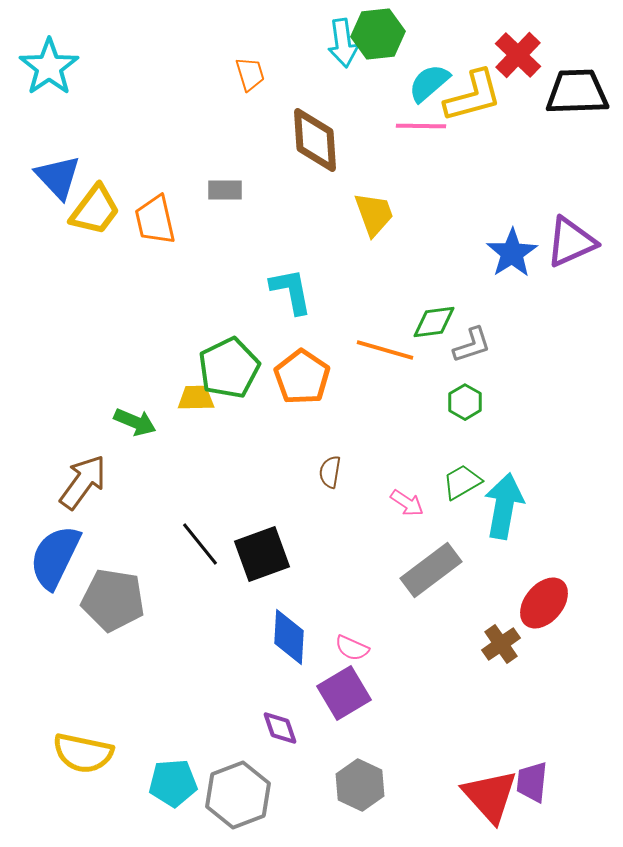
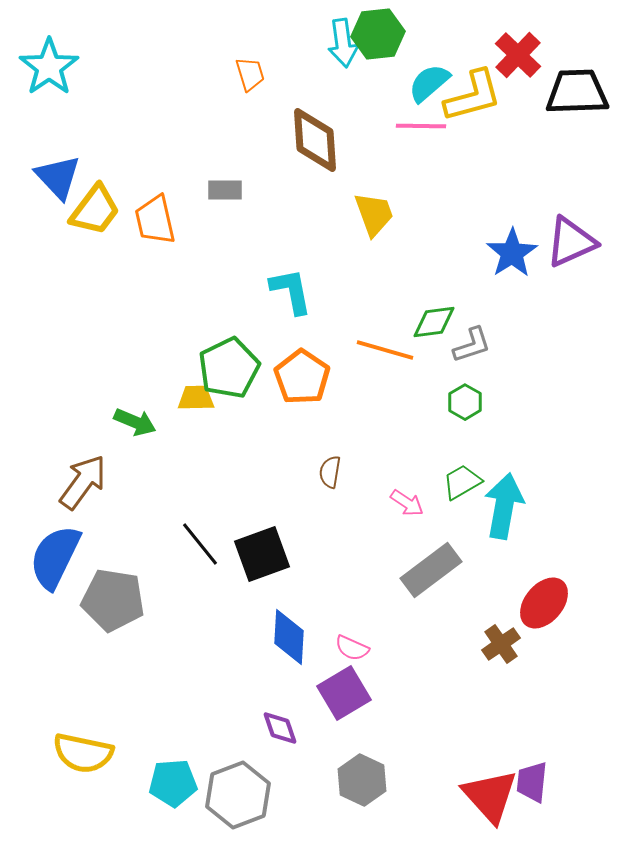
gray hexagon at (360, 785): moved 2 px right, 5 px up
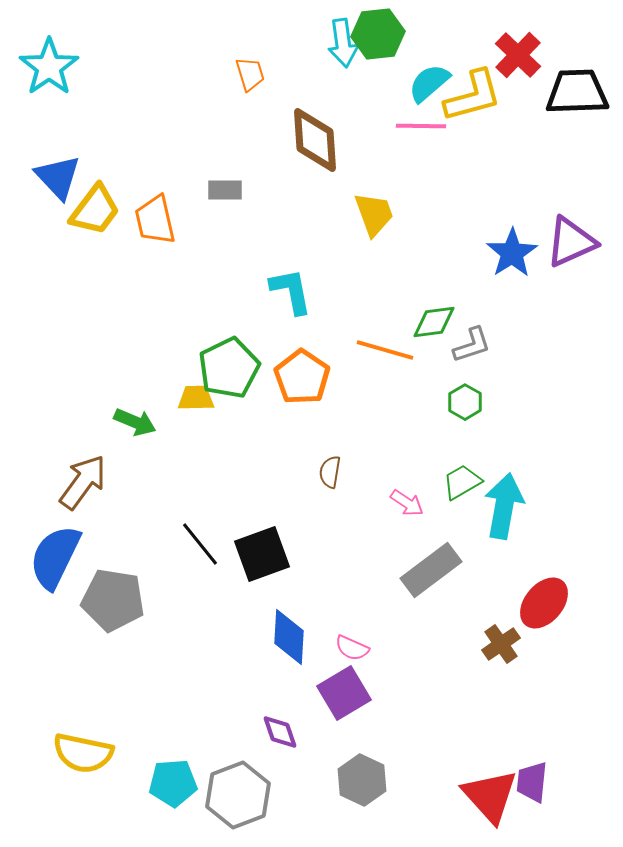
purple diamond at (280, 728): moved 4 px down
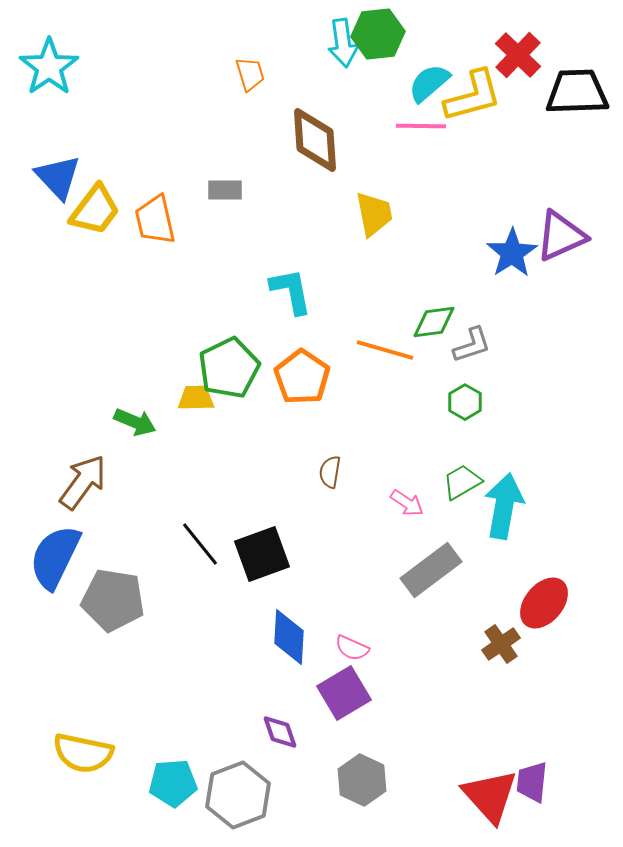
yellow trapezoid at (374, 214): rotated 9 degrees clockwise
purple triangle at (571, 242): moved 10 px left, 6 px up
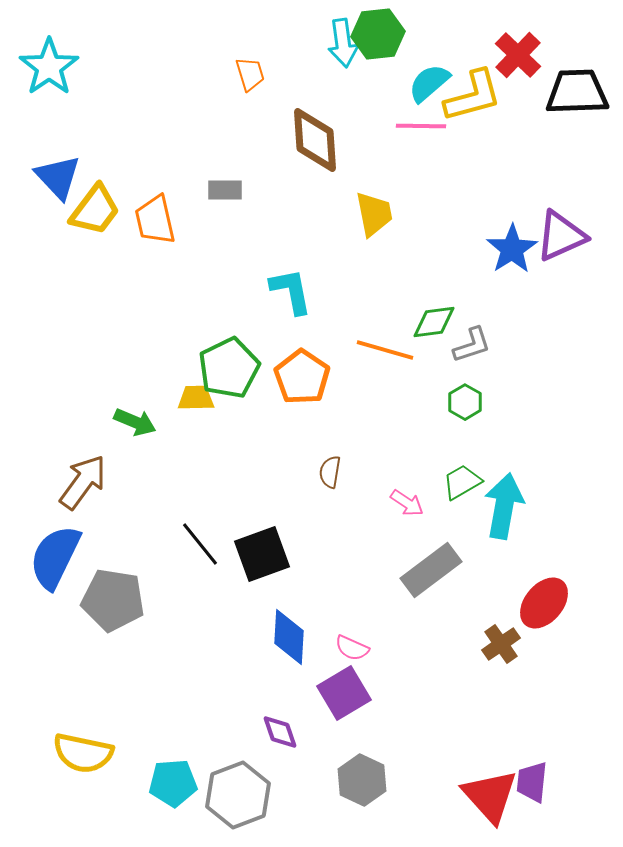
blue star at (512, 253): moved 4 px up
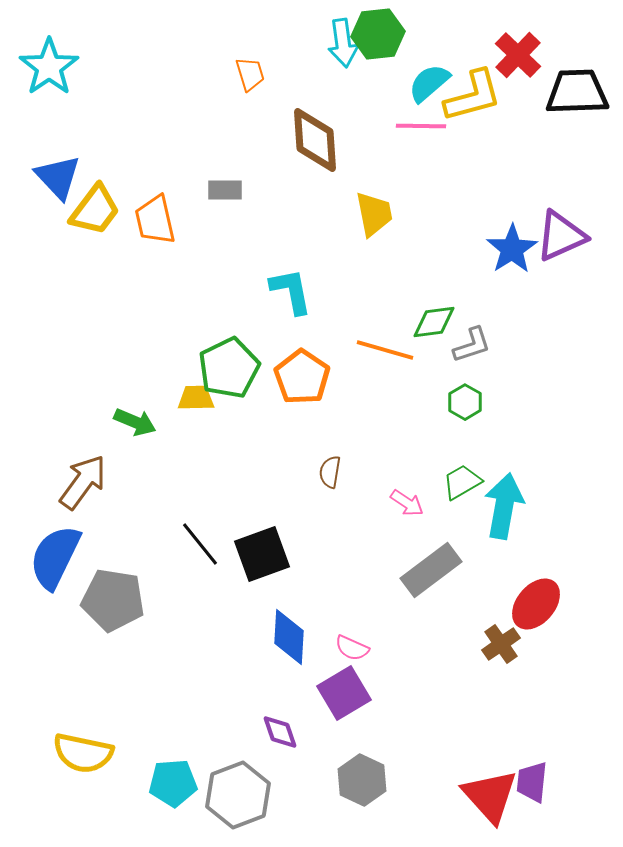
red ellipse at (544, 603): moved 8 px left, 1 px down
